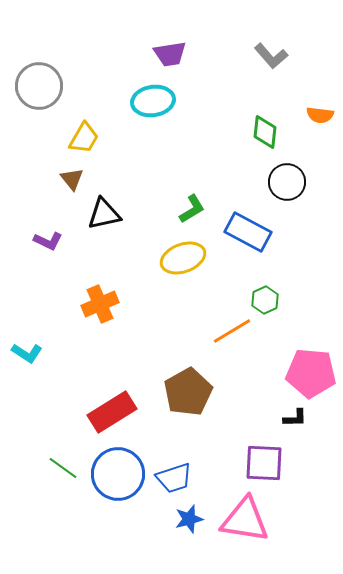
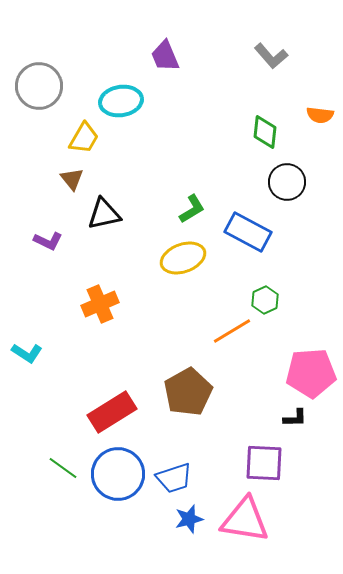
purple trapezoid: moved 5 px left, 2 px down; rotated 76 degrees clockwise
cyan ellipse: moved 32 px left
pink pentagon: rotated 9 degrees counterclockwise
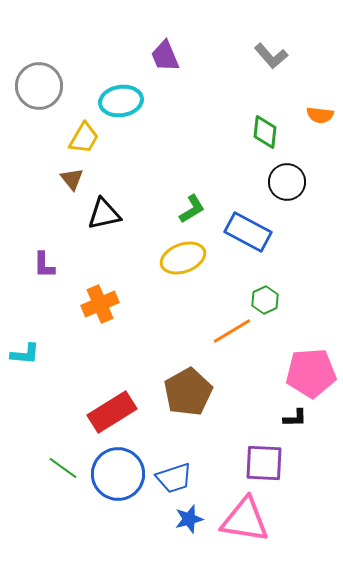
purple L-shape: moved 4 px left, 24 px down; rotated 64 degrees clockwise
cyan L-shape: moved 2 px left, 1 px down; rotated 28 degrees counterclockwise
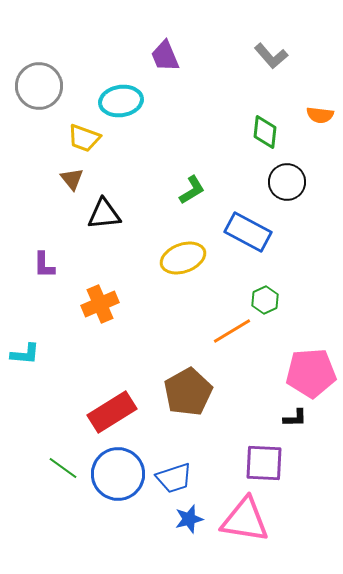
yellow trapezoid: rotated 80 degrees clockwise
green L-shape: moved 19 px up
black triangle: rotated 6 degrees clockwise
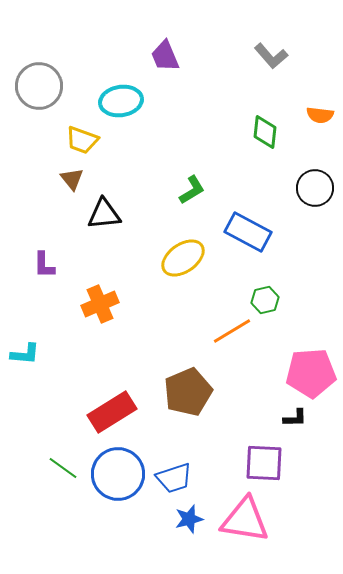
yellow trapezoid: moved 2 px left, 2 px down
black circle: moved 28 px right, 6 px down
yellow ellipse: rotated 15 degrees counterclockwise
green hexagon: rotated 12 degrees clockwise
brown pentagon: rotated 6 degrees clockwise
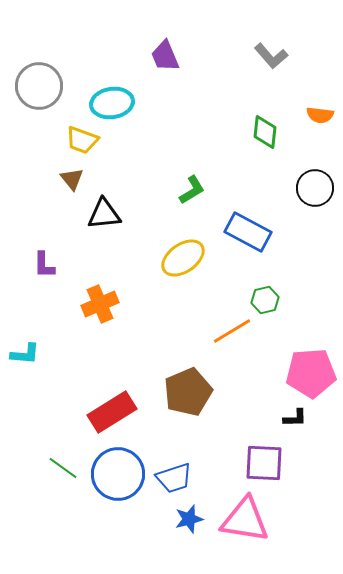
cyan ellipse: moved 9 px left, 2 px down
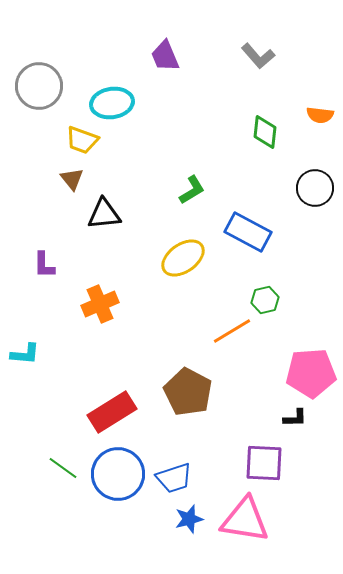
gray L-shape: moved 13 px left
brown pentagon: rotated 21 degrees counterclockwise
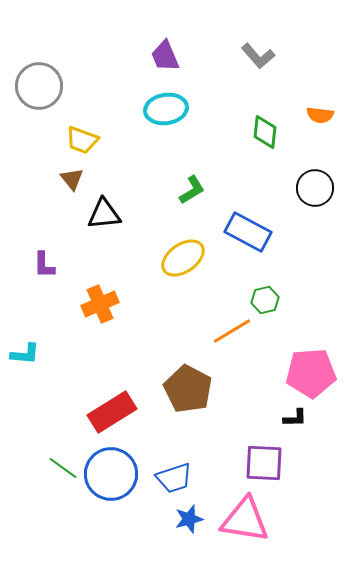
cyan ellipse: moved 54 px right, 6 px down
brown pentagon: moved 3 px up
blue circle: moved 7 px left
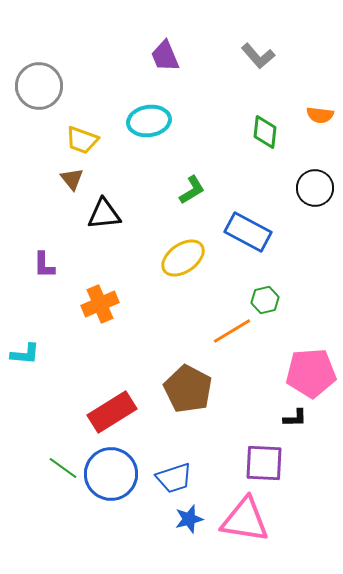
cyan ellipse: moved 17 px left, 12 px down
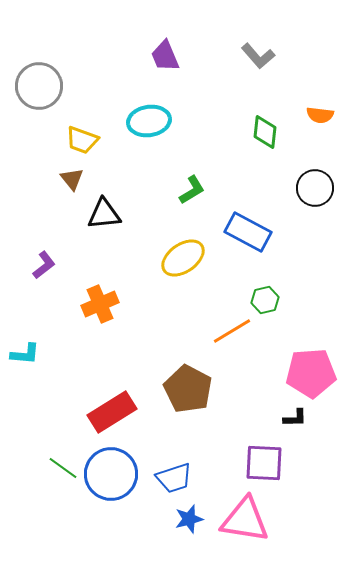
purple L-shape: rotated 128 degrees counterclockwise
